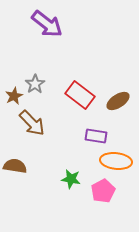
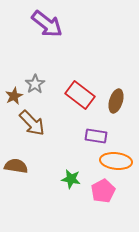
brown ellipse: moved 2 px left; rotated 40 degrees counterclockwise
brown semicircle: moved 1 px right
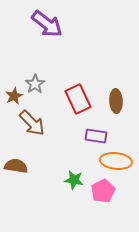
red rectangle: moved 2 px left, 4 px down; rotated 28 degrees clockwise
brown ellipse: rotated 20 degrees counterclockwise
green star: moved 3 px right, 1 px down
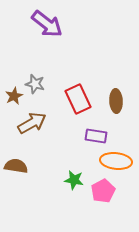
gray star: rotated 24 degrees counterclockwise
brown arrow: rotated 76 degrees counterclockwise
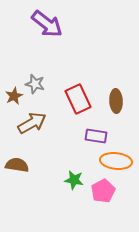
brown semicircle: moved 1 px right, 1 px up
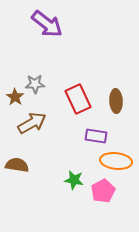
gray star: rotated 18 degrees counterclockwise
brown star: moved 1 px right, 1 px down; rotated 12 degrees counterclockwise
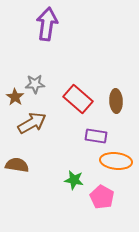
purple arrow: rotated 120 degrees counterclockwise
red rectangle: rotated 24 degrees counterclockwise
pink pentagon: moved 1 px left, 6 px down; rotated 15 degrees counterclockwise
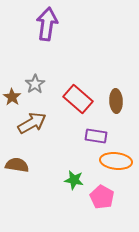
gray star: rotated 30 degrees counterclockwise
brown star: moved 3 px left
